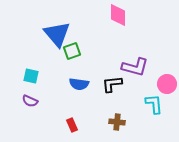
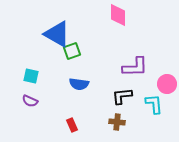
blue triangle: rotated 20 degrees counterclockwise
purple L-shape: rotated 16 degrees counterclockwise
black L-shape: moved 10 px right, 12 px down
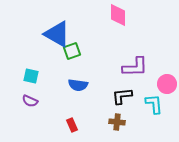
blue semicircle: moved 1 px left, 1 px down
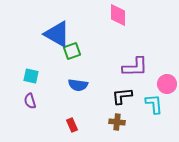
purple semicircle: rotated 49 degrees clockwise
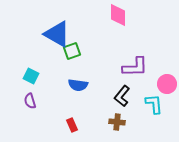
cyan square: rotated 14 degrees clockwise
black L-shape: rotated 45 degrees counterclockwise
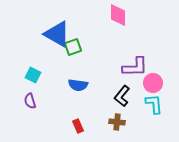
green square: moved 1 px right, 4 px up
cyan square: moved 2 px right, 1 px up
pink circle: moved 14 px left, 1 px up
red rectangle: moved 6 px right, 1 px down
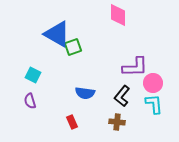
blue semicircle: moved 7 px right, 8 px down
red rectangle: moved 6 px left, 4 px up
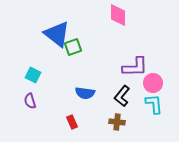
blue triangle: rotated 8 degrees clockwise
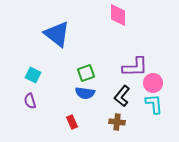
green square: moved 13 px right, 26 px down
